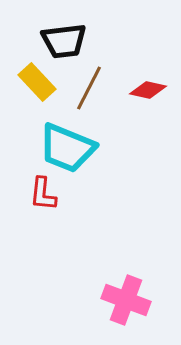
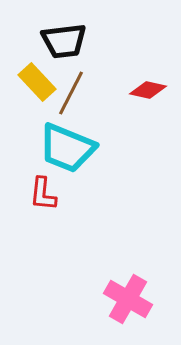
brown line: moved 18 px left, 5 px down
pink cross: moved 2 px right, 1 px up; rotated 9 degrees clockwise
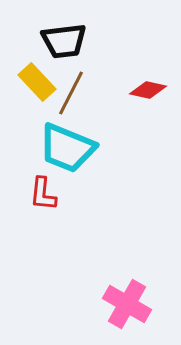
pink cross: moved 1 px left, 5 px down
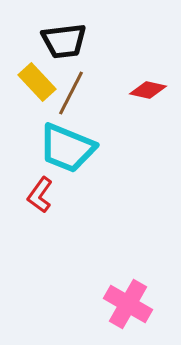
red L-shape: moved 3 px left, 1 px down; rotated 30 degrees clockwise
pink cross: moved 1 px right
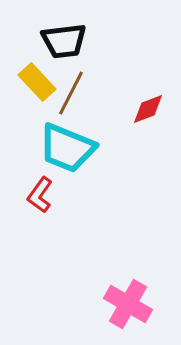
red diamond: moved 19 px down; rotated 33 degrees counterclockwise
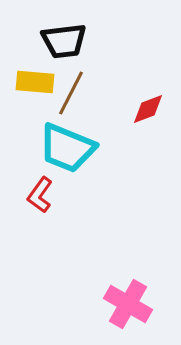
yellow rectangle: moved 2 px left; rotated 42 degrees counterclockwise
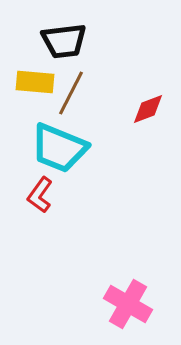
cyan trapezoid: moved 8 px left
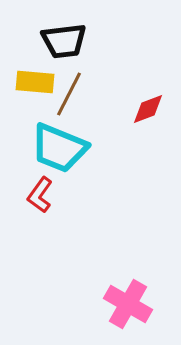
brown line: moved 2 px left, 1 px down
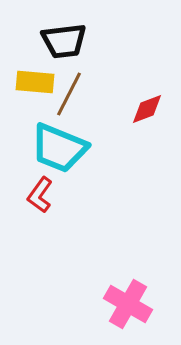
red diamond: moved 1 px left
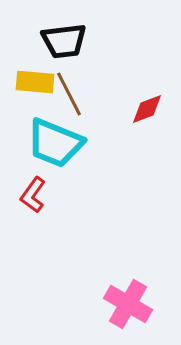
brown line: rotated 54 degrees counterclockwise
cyan trapezoid: moved 4 px left, 5 px up
red L-shape: moved 7 px left
